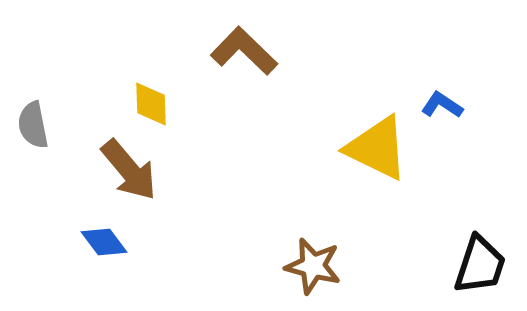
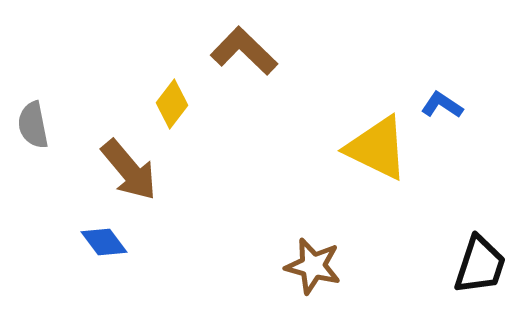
yellow diamond: moved 21 px right; rotated 39 degrees clockwise
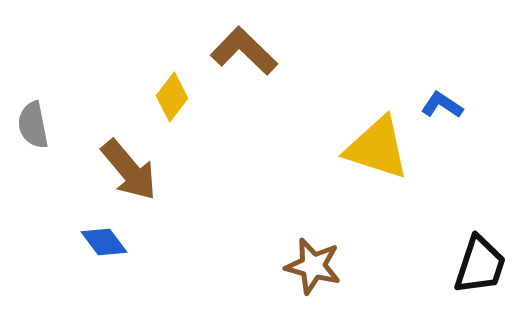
yellow diamond: moved 7 px up
yellow triangle: rotated 8 degrees counterclockwise
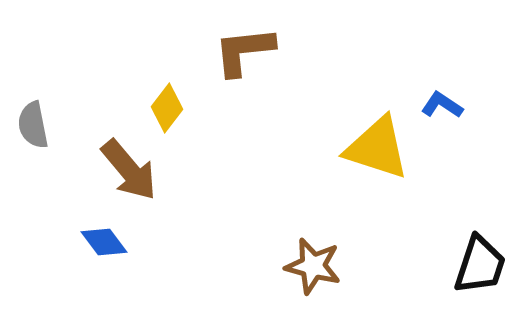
brown L-shape: rotated 50 degrees counterclockwise
yellow diamond: moved 5 px left, 11 px down
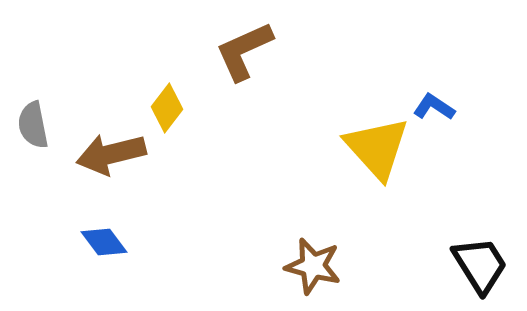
brown L-shape: rotated 18 degrees counterclockwise
blue L-shape: moved 8 px left, 2 px down
yellow triangle: rotated 30 degrees clockwise
brown arrow: moved 18 px left, 16 px up; rotated 116 degrees clockwise
black trapezoid: rotated 50 degrees counterclockwise
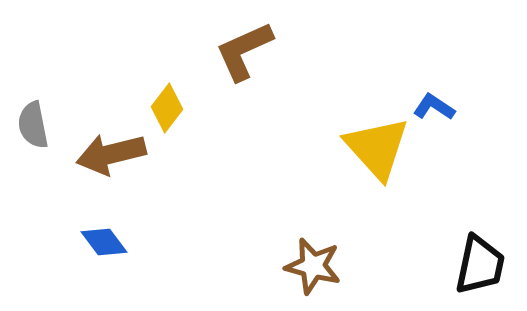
black trapezoid: rotated 44 degrees clockwise
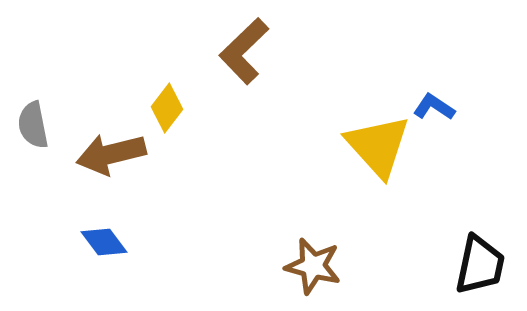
brown L-shape: rotated 20 degrees counterclockwise
yellow triangle: moved 1 px right, 2 px up
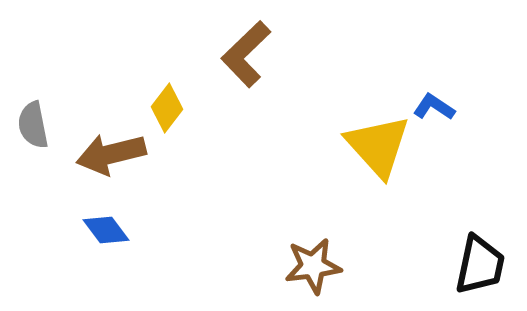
brown L-shape: moved 2 px right, 3 px down
blue diamond: moved 2 px right, 12 px up
brown star: rotated 22 degrees counterclockwise
